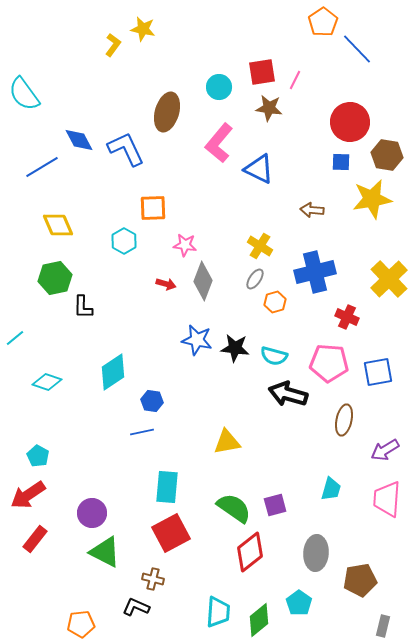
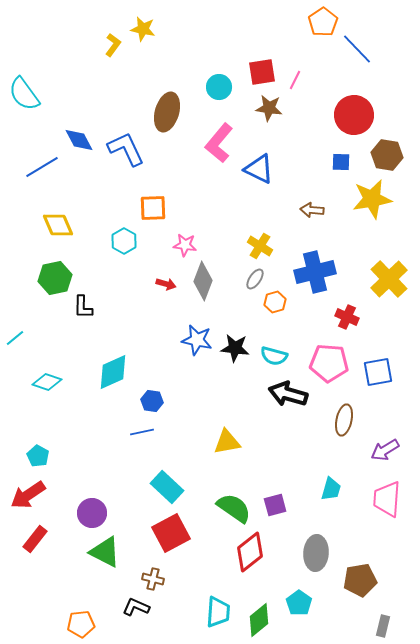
red circle at (350, 122): moved 4 px right, 7 px up
cyan diamond at (113, 372): rotated 9 degrees clockwise
cyan rectangle at (167, 487): rotated 52 degrees counterclockwise
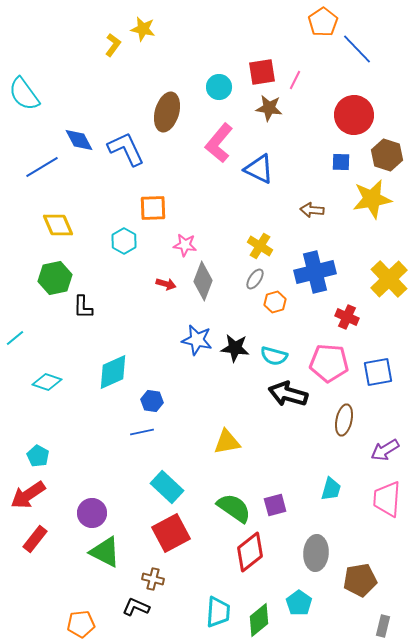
brown hexagon at (387, 155): rotated 8 degrees clockwise
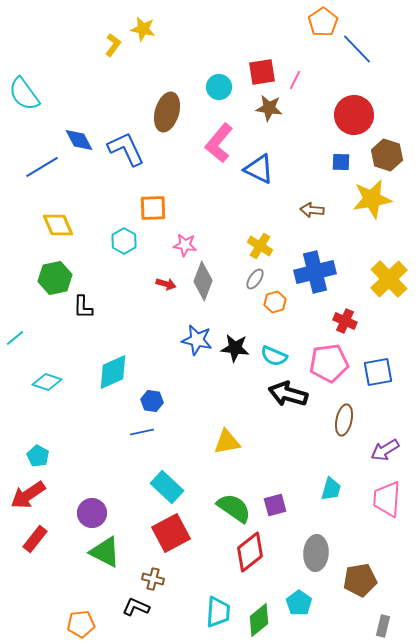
red cross at (347, 317): moved 2 px left, 4 px down
cyan semicircle at (274, 356): rotated 8 degrees clockwise
pink pentagon at (329, 363): rotated 12 degrees counterclockwise
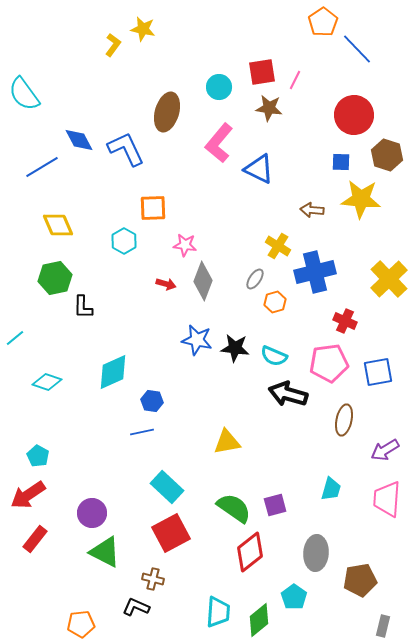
yellow star at (372, 199): moved 11 px left; rotated 15 degrees clockwise
yellow cross at (260, 246): moved 18 px right
cyan pentagon at (299, 603): moved 5 px left, 6 px up
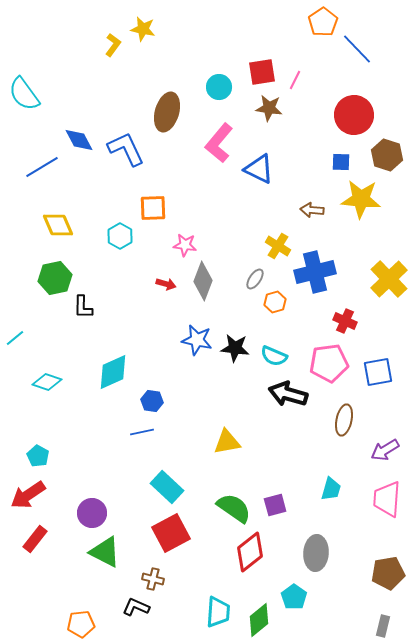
cyan hexagon at (124, 241): moved 4 px left, 5 px up
brown pentagon at (360, 580): moved 28 px right, 7 px up
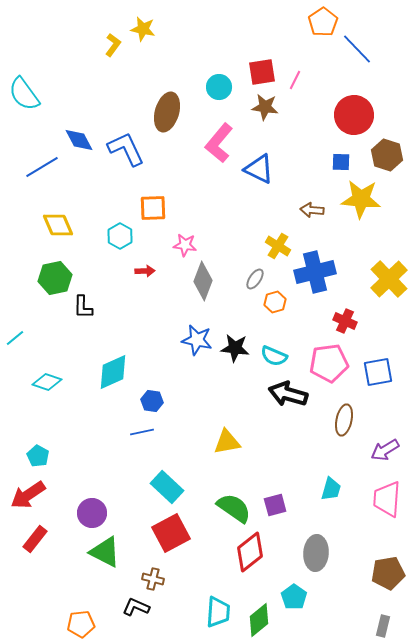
brown star at (269, 108): moved 4 px left, 1 px up
red arrow at (166, 284): moved 21 px left, 13 px up; rotated 18 degrees counterclockwise
